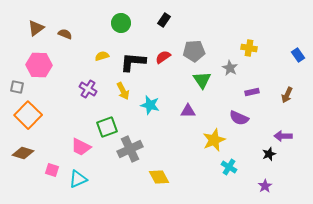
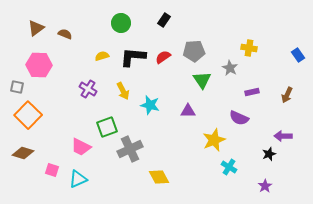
black L-shape: moved 5 px up
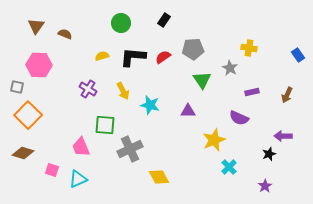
brown triangle: moved 2 px up; rotated 18 degrees counterclockwise
gray pentagon: moved 1 px left, 2 px up
green square: moved 2 px left, 2 px up; rotated 25 degrees clockwise
pink trapezoid: rotated 40 degrees clockwise
cyan cross: rotated 14 degrees clockwise
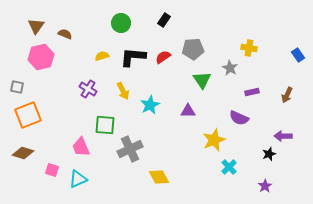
pink hexagon: moved 2 px right, 8 px up; rotated 15 degrees counterclockwise
cyan star: rotated 30 degrees clockwise
orange square: rotated 24 degrees clockwise
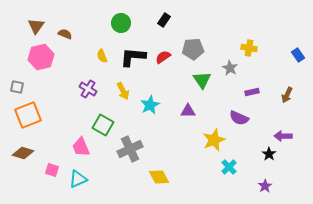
yellow semicircle: rotated 96 degrees counterclockwise
green square: moved 2 px left; rotated 25 degrees clockwise
black star: rotated 16 degrees counterclockwise
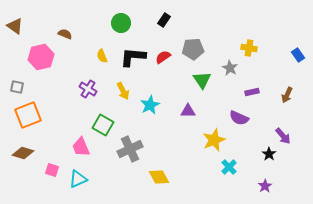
brown triangle: moved 21 px left; rotated 30 degrees counterclockwise
purple arrow: rotated 132 degrees counterclockwise
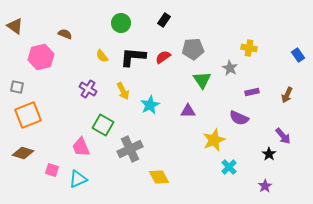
yellow semicircle: rotated 16 degrees counterclockwise
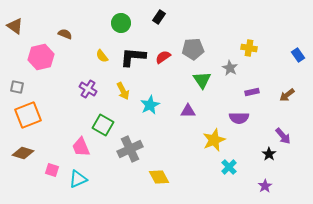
black rectangle: moved 5 px left, 3 px up
brown arrow: rotated 28 degrees clockwise
purple semicircle: rotated 24 degrees counterclockwise
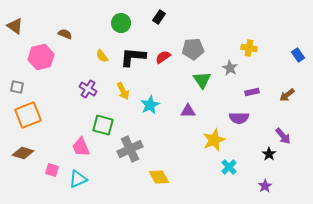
green square: rotated 15 degrees counterclockwise
